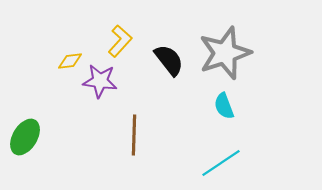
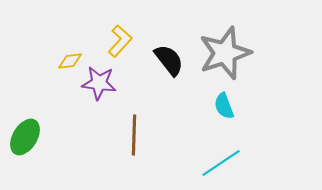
purple star: moved 1 px left, 2 px down
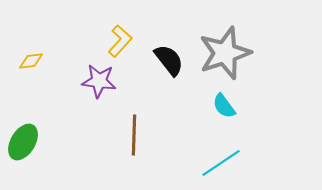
yellow diamond: moved 39 px left
purple star: moved 2 px up
cyan semicircle: rotated 16 degrees counterclockwise
green ellipse: moved 2 px left, 5 px down
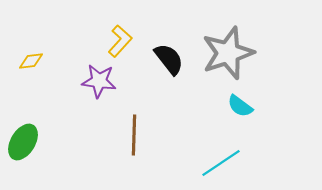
gray star: moved 3 px right
black semicircle: moved 1 px up
cyan semicircle: moved 16 px right; rotated 16 degrees counterclockwise
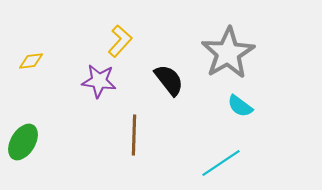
gray star: rotated 12 degrees counterclockwise
black semicircle: moved 21 px down
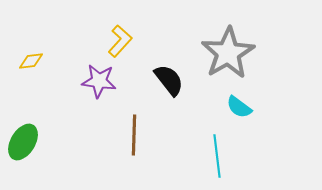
cyan semicircle: moved 1 px left, 1 px down
cyan line: moved 4 px left, 7 px up; rotated 63 degrees counterclockwise
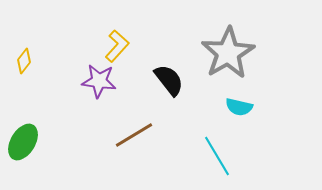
yellow L-shape: moved 3 px left, 5 px down
yellow diamond: moved 7 px left; rotated 45 degrees counterclockwise
cyan semicircle: rotated 24 degrees counterclockwise
brown line: rotated 57 degrees clockwise
cyan line: rotated 24 degrees counterclockwise
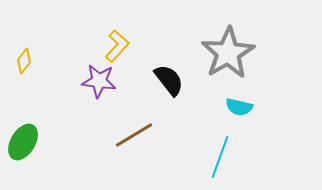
cyan line: moved 3 px right, 1 px down; rotated 51 degrees clockwise
